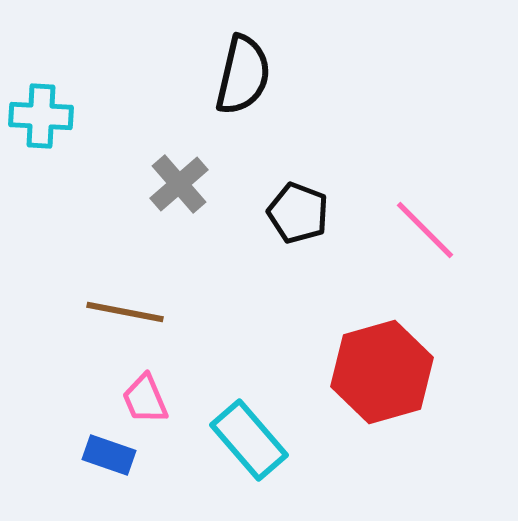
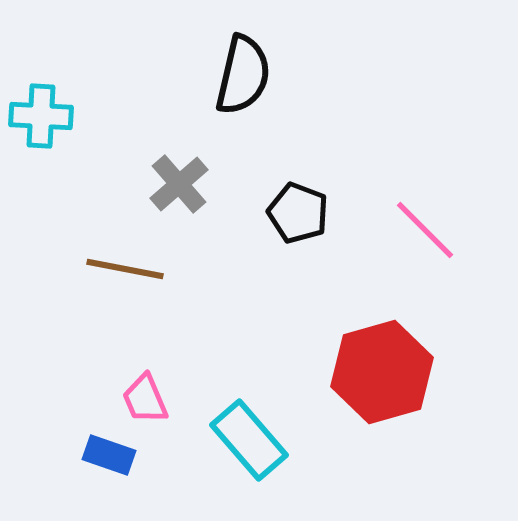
brown line: moved 43 px up
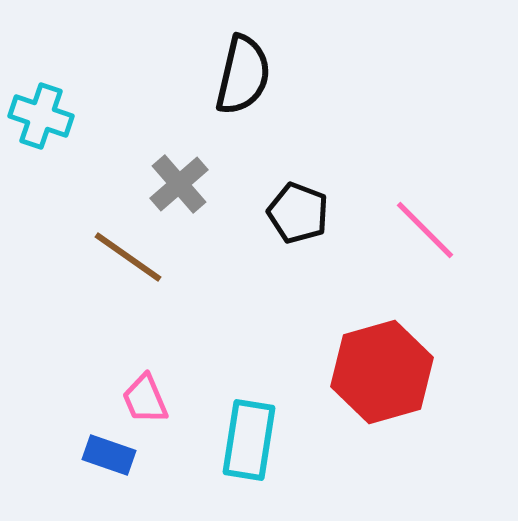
cyan cross: rotated 16 degrees clockwise
brown line: moved 3 px right, 12 px up; rotated 24 degrees clockwise
cyan rectangle: rotated 50 degrees clockwise
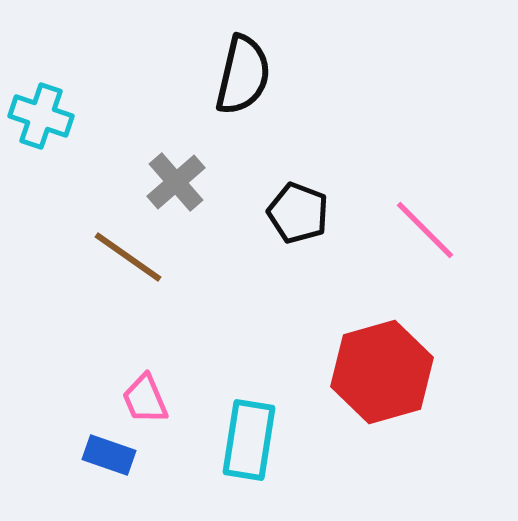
gray cross: moved 3 px left, 2 px up
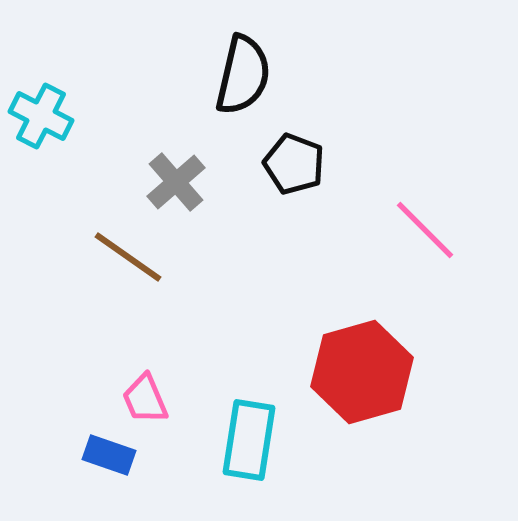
cyan cross: rotated 8 degrees clockwise
black pentagon: moved 4 px left, 49 px up
red hexagon: moved 20 px left
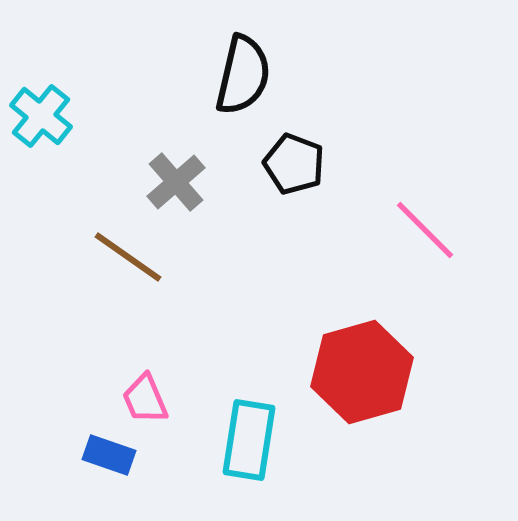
cyan cross: rotated 12 degrees clockwise
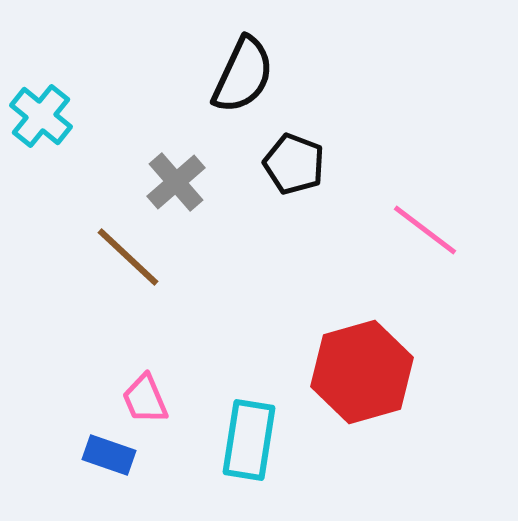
black semicircle: rotated 12 degrees clockwise
pink line: rotated 8 degrees counterclockwise
brown line: rotated 8 degrees clockwise
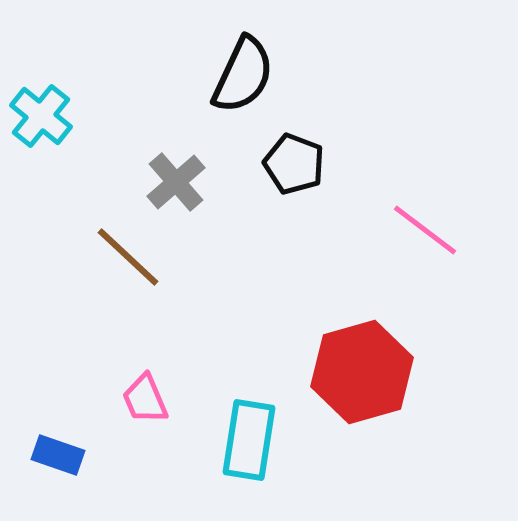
blue rectangle: moved 51 px left
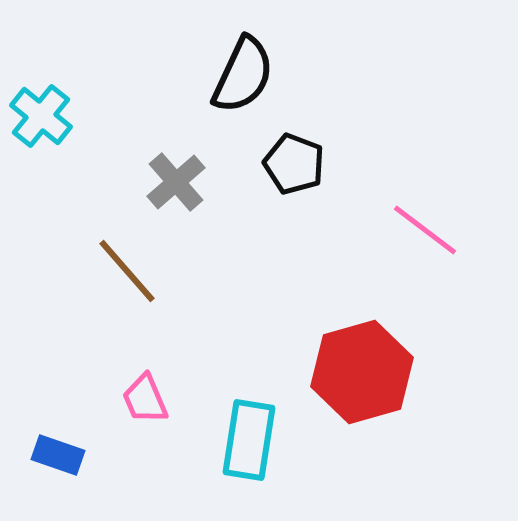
brown line: moved 1 px left, 14 px down; rotated 6 degrees clockwise
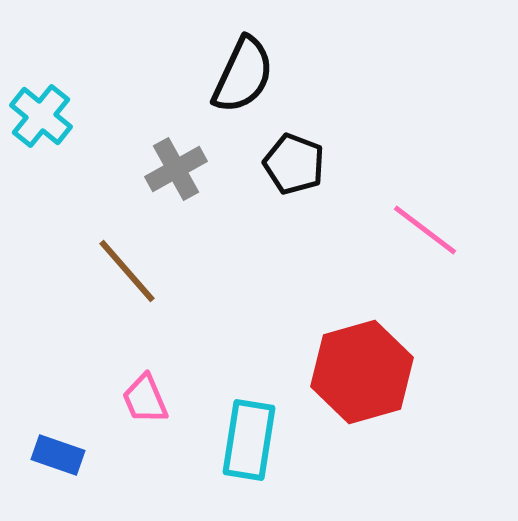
gray cross: moved 13 px up; rotated 12 degrees clockwise
